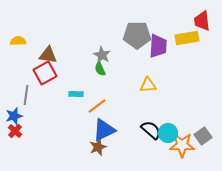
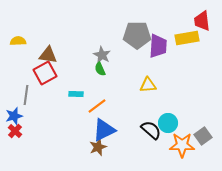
cyan circle: moved 10 px up
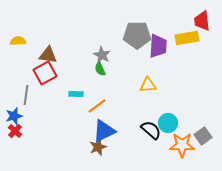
blue triangle: moved 1 px down
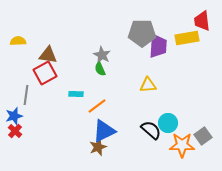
gray pentagon: moved 5 px right, 2 px up
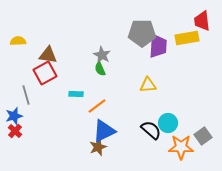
gray line: rotated 24 degrees counterclockwise
orange star: moved 1 px left, 2 px down
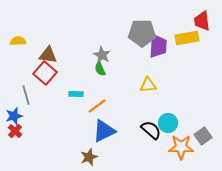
red square: rotated 20 degrees counterclockwise
brown star: moved 9 px left, 10 px down
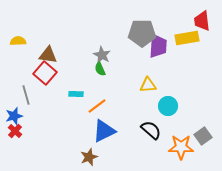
cyan circle: moved 17 px up
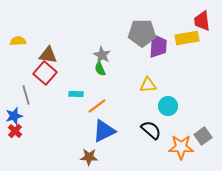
brown star: rotated 24 degrees clockwise
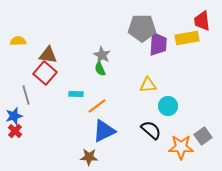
gray pentagon: moved 5 px up
purple trapezoid: moved 2 px up
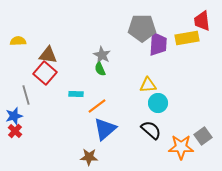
cyan circle: moved 10 px left, 3 px up
blue triangle: moved 1 px right, 2 px up; rotated 15 degrees counterclockwise
